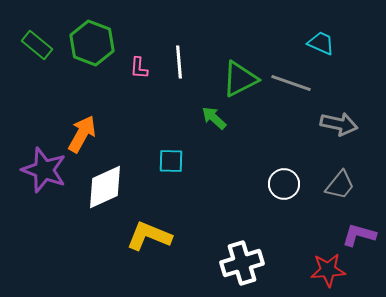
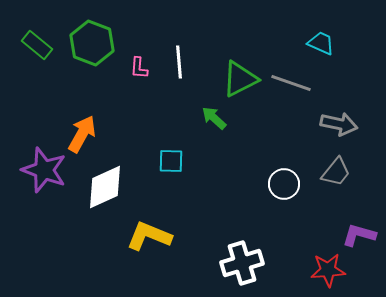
gray trapezoid: moved 4 px left, 13 px up
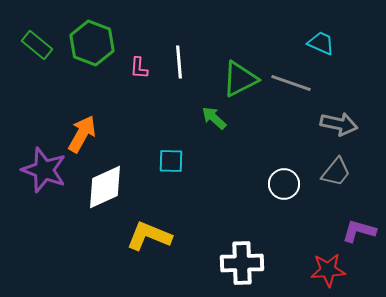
purple L-shape: moved 4 px up
white cross: rotated 15 degrees clockwise
